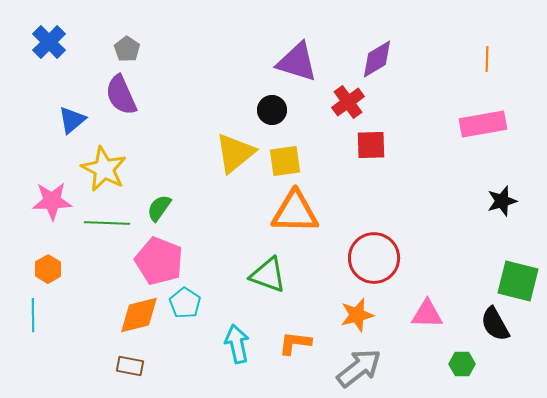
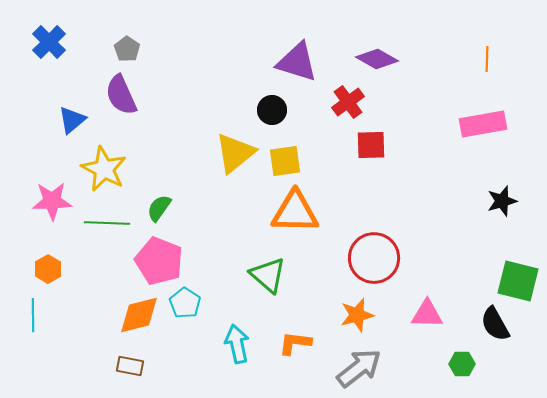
purple diamond: rotated 60 degrees clockwise
green triangle: rotated 21 degrees clockwise
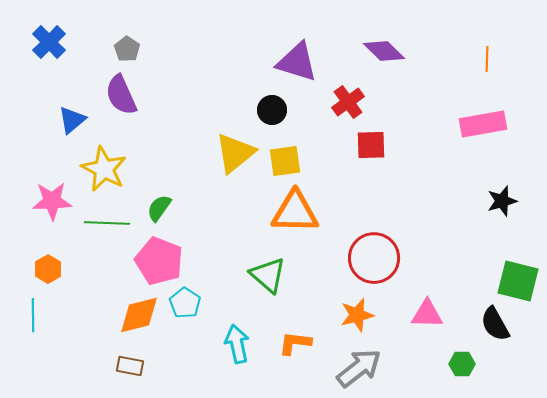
purple diamond: moved 7 px right, 8 px up; rotated 15 degrees clockwise
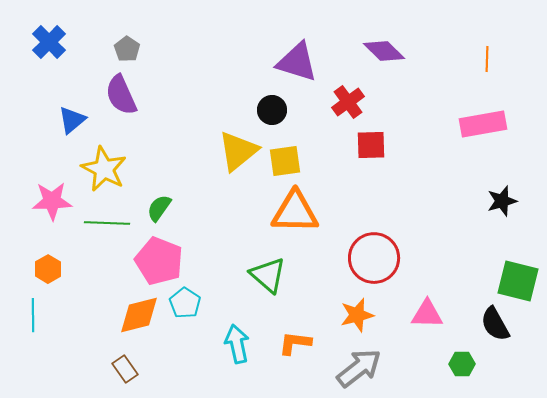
yellow triangle: moved 3 px right, 2 px up
brown rectangle: moved 5 px left, 3 px down; rotated 44 degrees clockwise
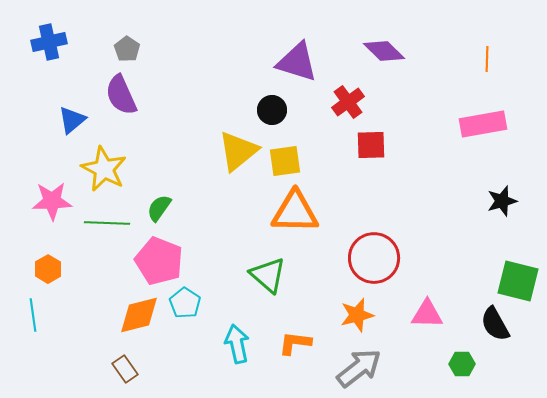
blue cross: rotated 32 degrees clockwise
cyan line: rotated 8 degrees counterclockwise
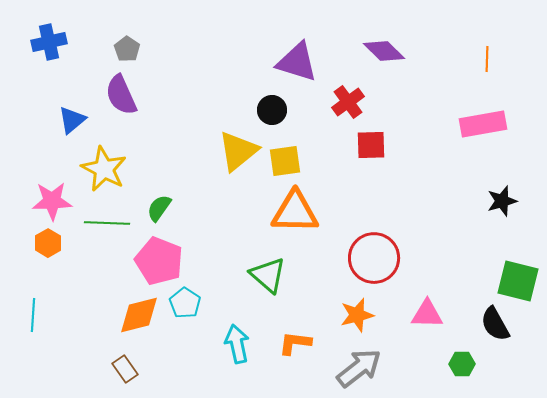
orange hexagon: moved 26 px up
cyan line: rotated 12 degrees clockwise
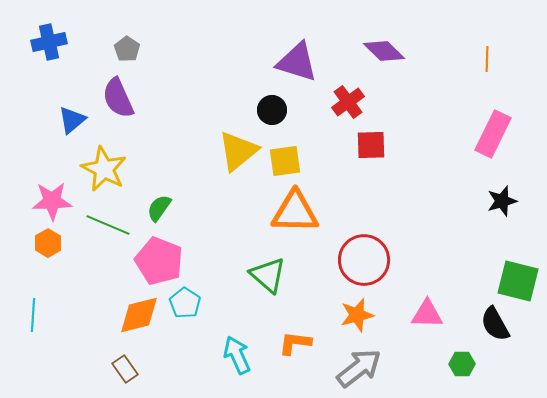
purple semicircle: moved 3 px left, 3 px down
pink rectangle: moved 10 px right, 10 px down; rotated 54 degrees counterclockwise
green line: moved 1 px right, 2 px down; rotated 21 degrees clockwise
red circle: moved 10 px left, 2 px down
cyan arrow: moved 11 px down; rotated 12 degrees counterclockwise
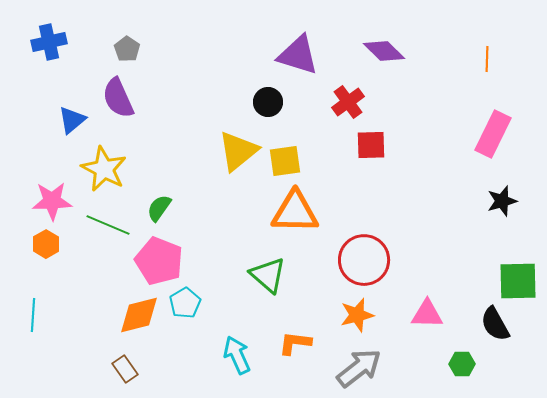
purple triangle: moved 1 px right, 7 px up
black circle: moved 4 px left, 8 px up
orange hexagon: moved 2 px left, 1 px down
green square: rotated 15 degrees counterclockwise
cyan pentagon: rotated 8 degrees clockwise
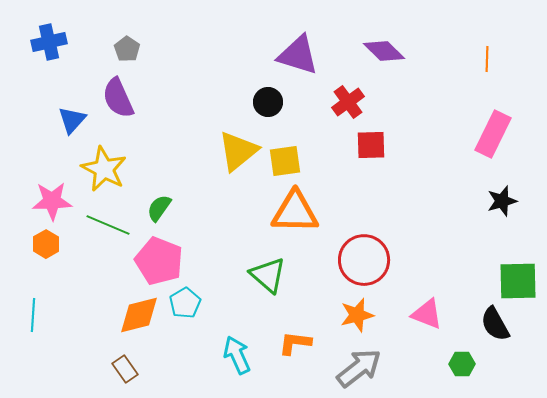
blue triangle: rotated 8 degrees counterclockwise
pink triangle: rotated 20 degrees clockwise
